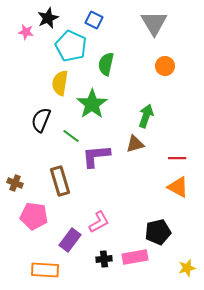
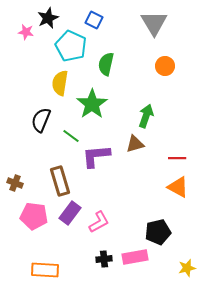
purple rectangle: moved 27 px up
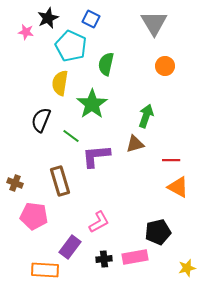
blue square: moved 3 px left, 1 px up
red line: moved 6 px left, 2 px down
purple rectangle: moved 34 px down
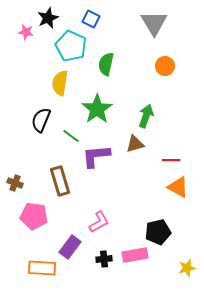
green star: moved 5 px right, 5 px down
pink rectangle: moved 2 px up
orange rectangle: moved 3 px left, 2 px up
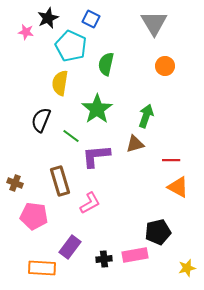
pink L-shape: moved 9 px left, 19 px up
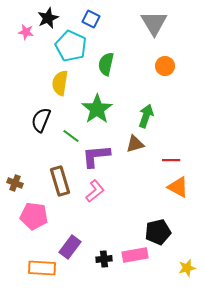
pink L-shape: moved 5 px right, 12 px up; rotated 10 degrees counterclockwise
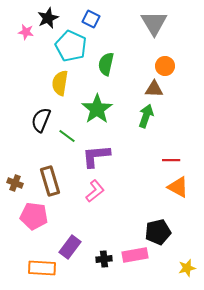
green line: moved 4 px left
brown triangle: moved 19 px right, 55 px up; rotated 18 degrees clockwise
brown rectangle: moved 10 px left
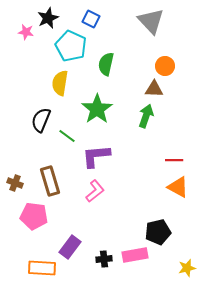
gray triangle: moved 3 px left, 2 px up; rotated 12 degrees counterclockwise
red line: moved 3 px right
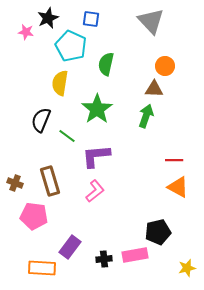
blue square: rotated 18 degrees counterclockwise
